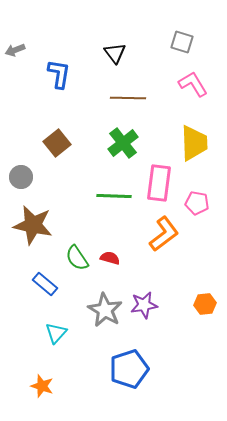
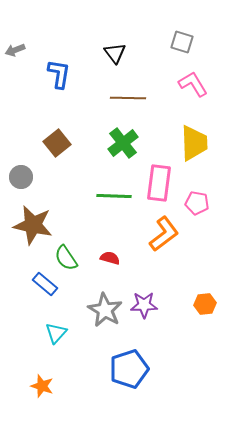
green semicircle: moved 11 px left
purple star: rotated 8 degrees clockwise
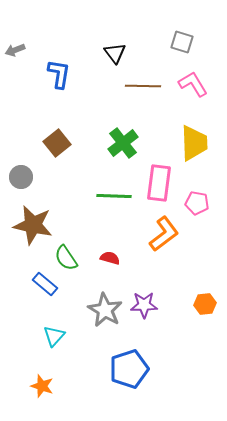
brown line: moved 15 px right, 12 px up
cyan triangle: moved 2 px left, 3 px down
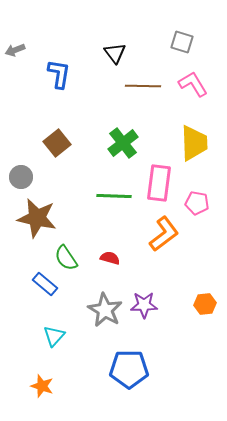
brown star: moved 4 px right, 7 px up
blue pentagon: rotated 18 degrees clockwise
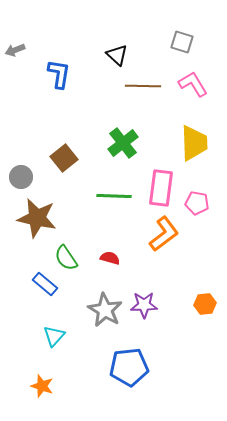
black triangle: moved 2 px right, 2 px down; rotated 10 degrees counterclockwise
brown square: moved 7 px right, 15 px down
pink rectangle: moved 2 px right, 5 px down
blue pentagon: moved 2 px up; rotated 6 degrees counterclockwise
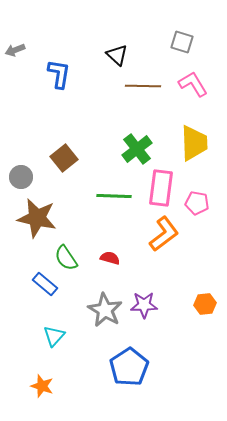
green cross: moved 14 px right, 6 px down
blue pentagon: rotated 27 degrees counterclockwise
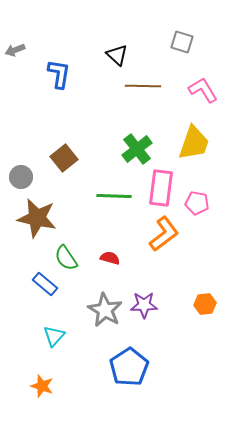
pink L-shape: moved 10 px right, 6 px down
yellow trapezoid: rotated 21 degrees clockwise
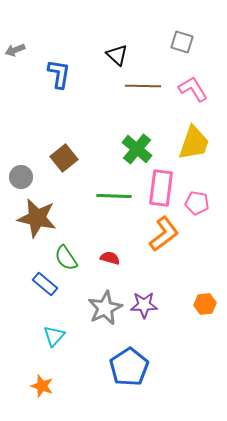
pink L-shape: moved 10 px left, 1 px up
green cross: rotated 12 degrees counterclockwise
gray star: moved 2 px up; rotated 16 degrees clockwise
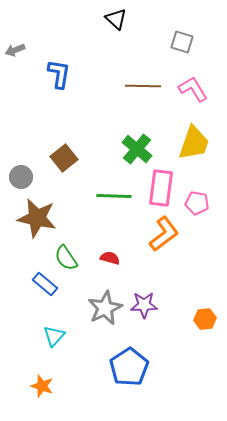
black triangle: moved 1 px left, 36 px up
orange hexagon: moved 15 px down
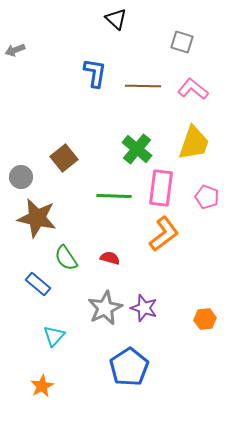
blue L-shape: moved 36 px right, 1 px up
pink L-shape: rotated 20 degrees counterclockwise
pink pentagon: moved 10 px right, 6 px up; rotated 10 degrees clockwise
blue rectangle: moved 7 px left
purple star: moved 3 px down; rotated 20 degrees clockwise
orange star: rotated 25 degrees clockwise
